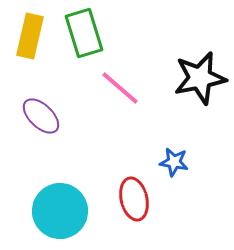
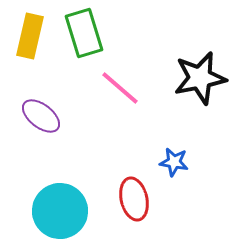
purple ellipse: rotated 6 degrees counterclockwise
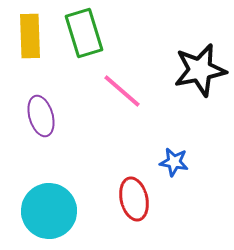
yellow rectangle: rotated 15 degrees counterclockwise
black star: moved 8 px up
pink line: moved 2 px right, 3 px down
purple ellipse: rotated 36 degrees clockwise
cyan circle: moved 11 px left
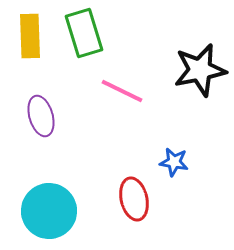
pink line: rotated 15 degrees counterclockwise
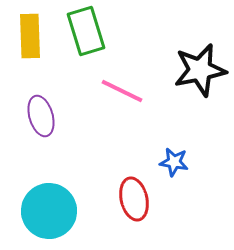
green rectangle: moved 2 px right, 2 px up
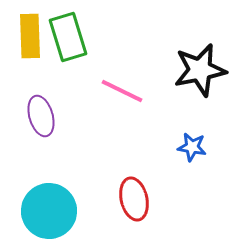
green rectangle: moved 18 px left, 6 px down
blue star: moved 18 px right, 15 px up
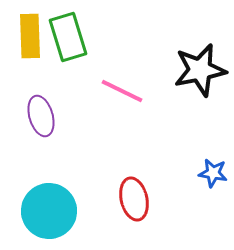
blue star: moved 21 px right, 26 px down
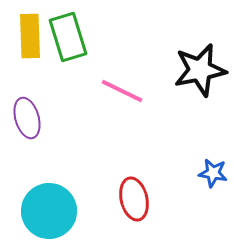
purple ellipse: moved 14 px left, 2 px down
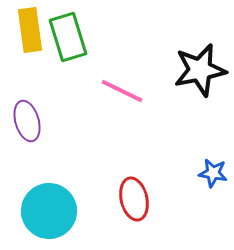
yellow rectangle: moved 6 px up; rotated 6 degrees counterclockwise
purple ellipse: moved 3 px down
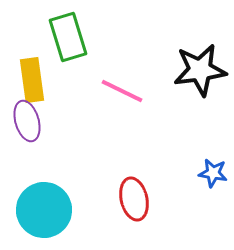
yellow rectangle: moved 2 px right, 50 px down
black star: rotated 4 degrees clockwise
cyan circle: moved 5 px left, 1 px up
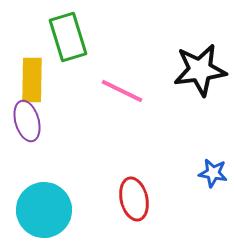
yellow rectangle: rotated 9 degrees clockwise
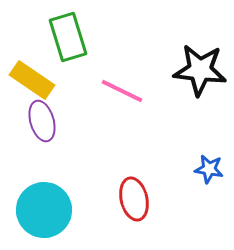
black star: rotated 14 degrees clockwise
yellow rectangle: rotated 57 degrees counterclockwise
purple ellipse: moved 15 px right
blue star: moved 4 px left, 4 px up
